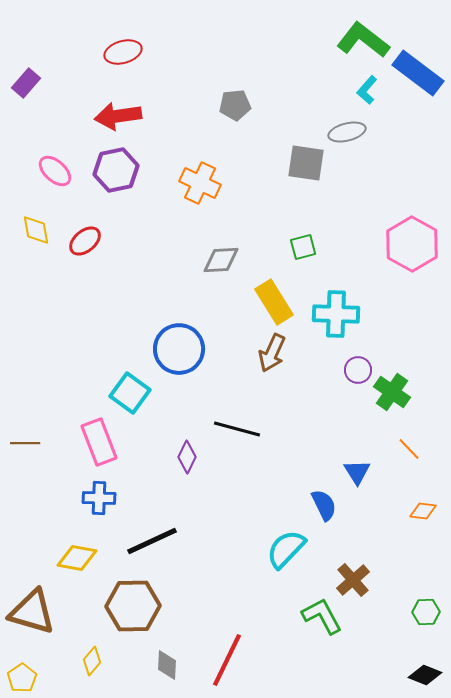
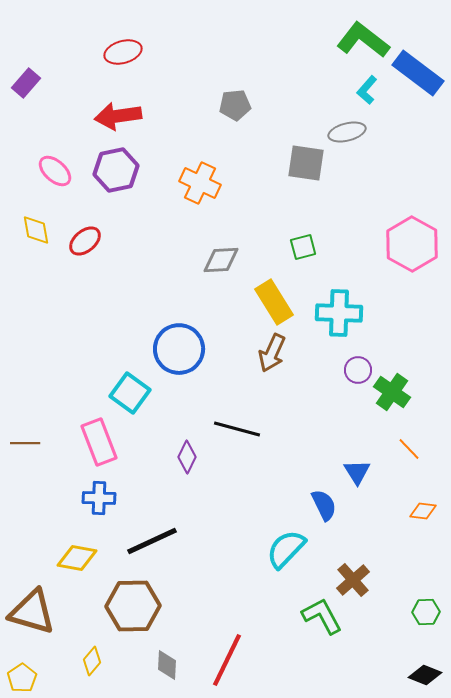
cyan cross at (336, 314): moved 3 px right, 1 px up
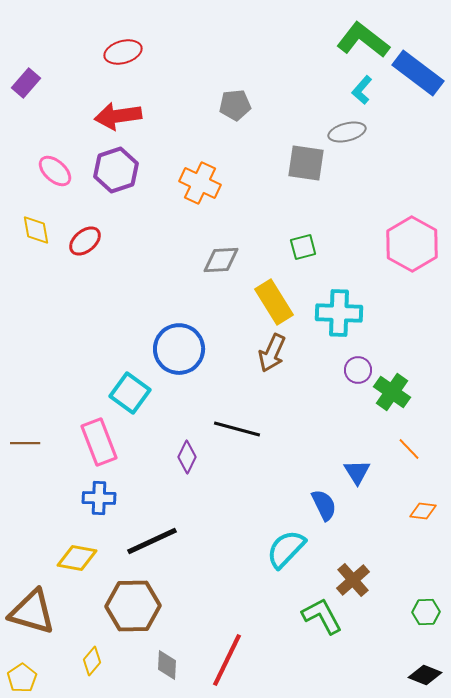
cyan L-shape at (367, 90): moved 5 px left
purple hexagon at (116, 170): rotated 6 degrees counterclockwise
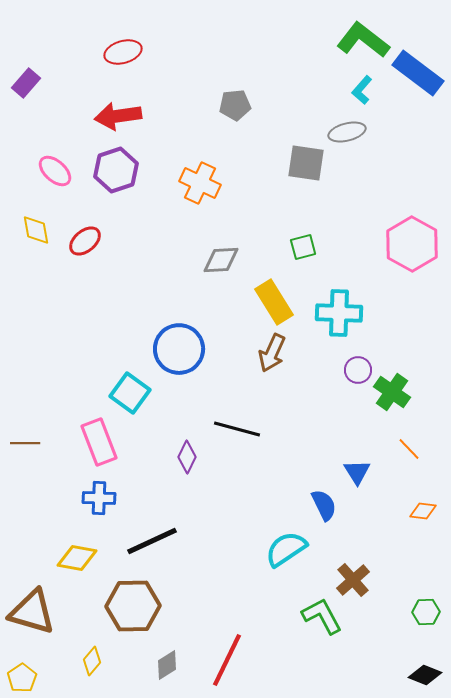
cyan semicircle at (286, 549): rotated 12 degrees clockwise
gray diamond at (167, 665): rotated 56 degrees clockwise
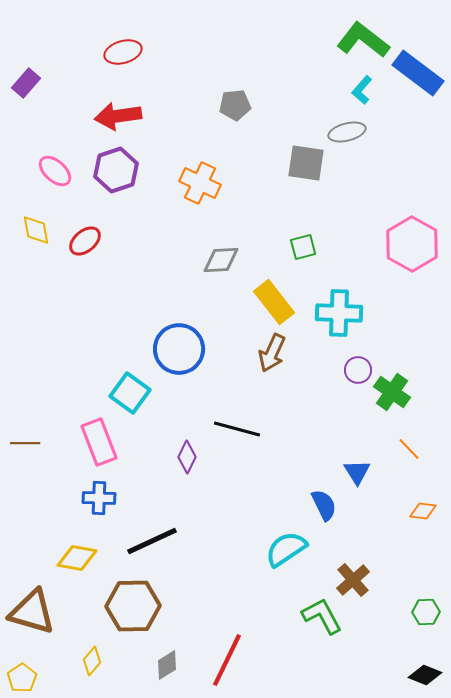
yellow rectangle at (274, 302): rotated 6 degrees counterclockwise
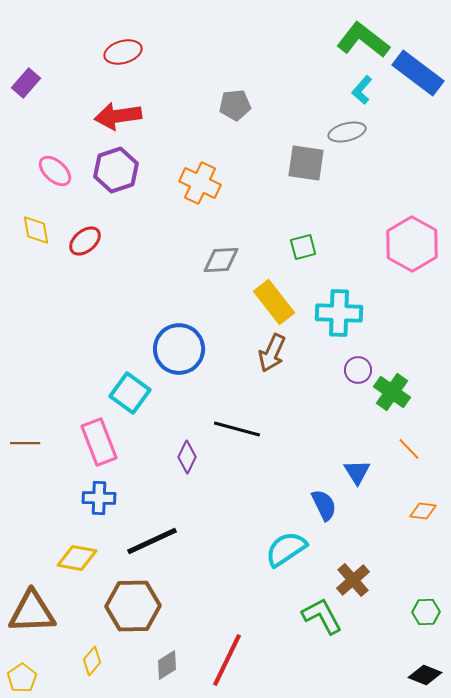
brown triangle at (32, 612): rotated 18 degrees counterclockwise
